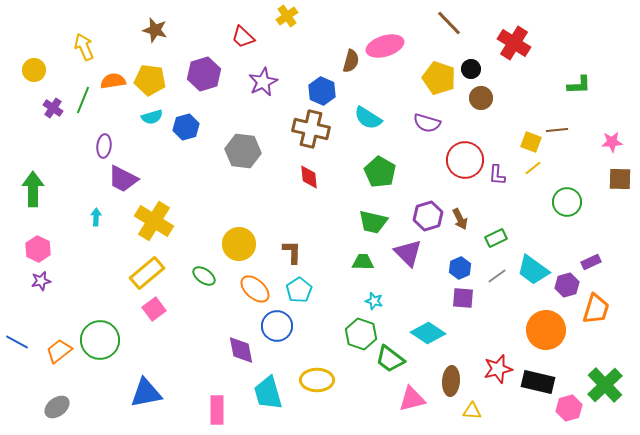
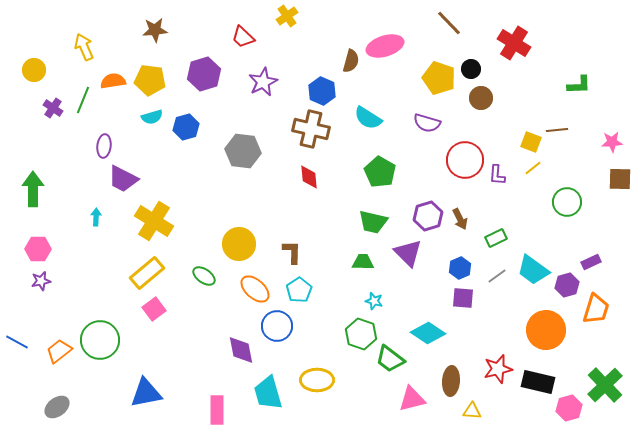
brown star at (155, 30): rotated 20 degrees counterclockwise
pink hexagon at (38, 249): rotated 25 degrees counterclockwise
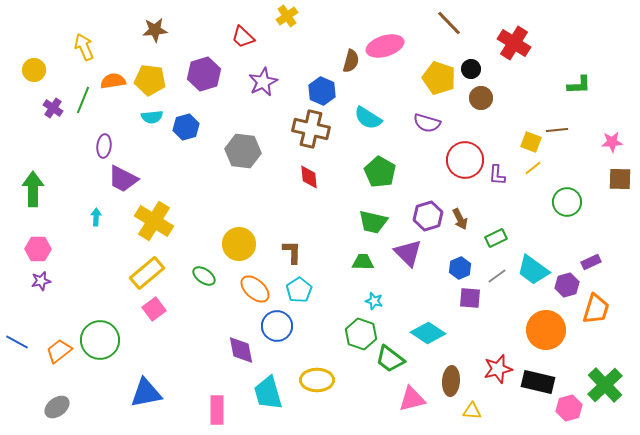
cyan semicircle at (152, 117): rotated 10 degrees clockwise
purple square at (463, 298): moved 7 px right
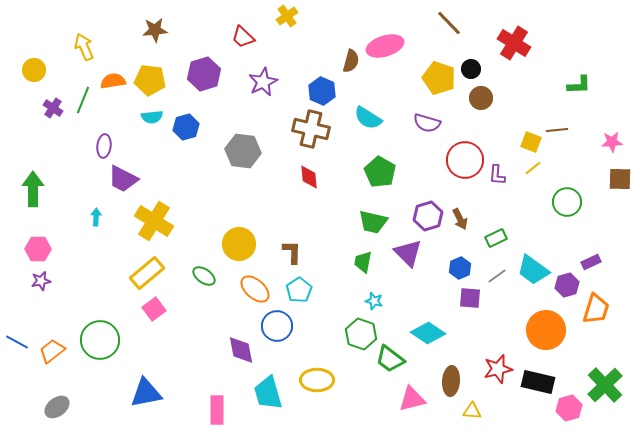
green trapezoid at (363, 262): rotated 80 degrees counterclockwise
orange trapezoid at (59, 351): moved 7 px left
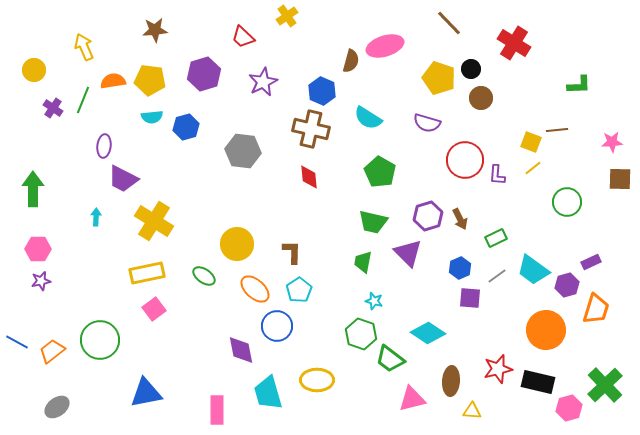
yellow circle at (239, 244): moved 2 px left
yellow rectangle at (147, 273): rotated 28 degrees clockwise
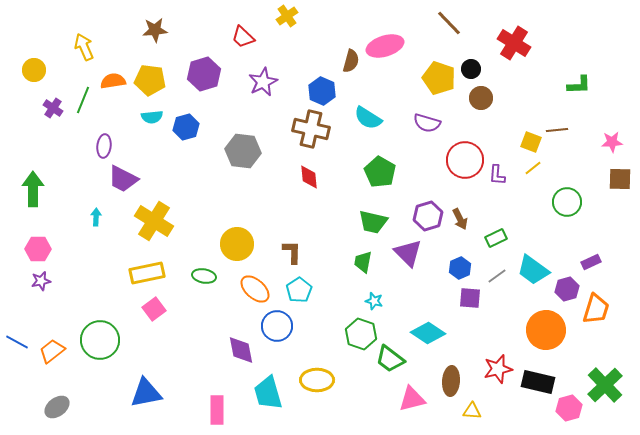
green ellipse at (204, 276): rotated 25 degrees counterclockwise
purple hexagon at (567, 285): moved 4 px down
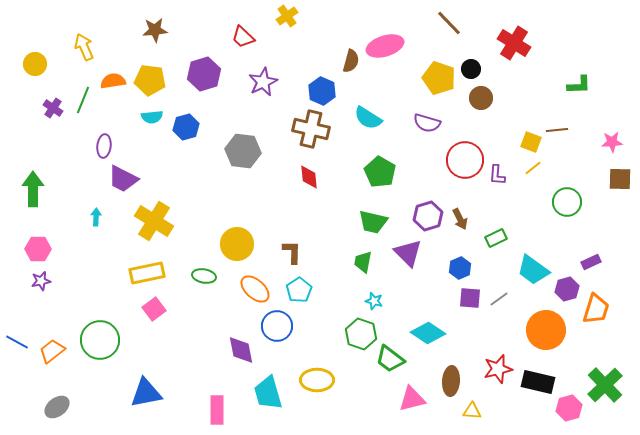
yellow circle at (34, 70): moved 1 px right, 6 px up
gray line at (497, 276): moved 2 px right, 23 px down
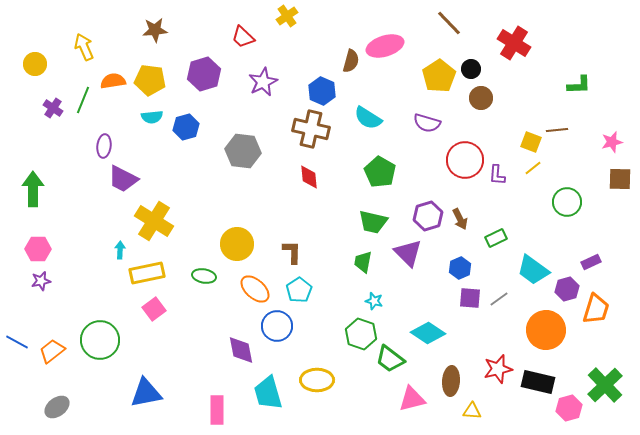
yellow pentagon at (439, 78): moved 2 px up; rotated 20 degrees clockwise
pink star at (612, 142): rotated 10 degrees counterclockwise
cyan arrow at (96, 217): moved 24 px right, 33 px down
